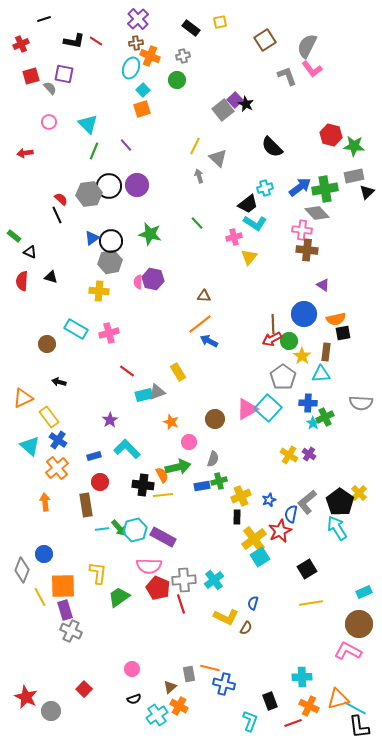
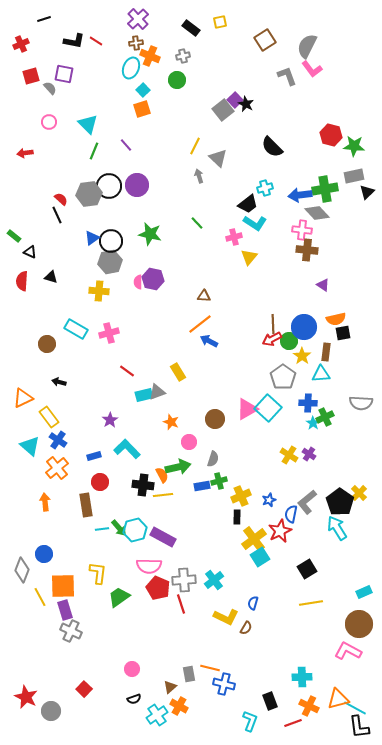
blue arrow at (300, 187): moved 8 px down; rotated 150 degrees counterclockwise
blue circle at (304, 314): moved 13 px down
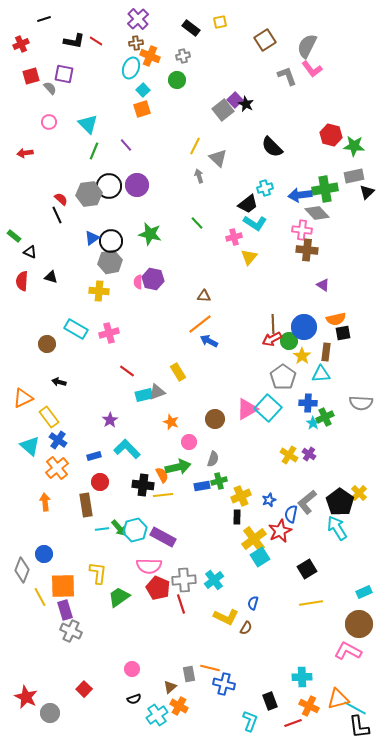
gray circle at (51, 711): moved 1 px left, 2 px down
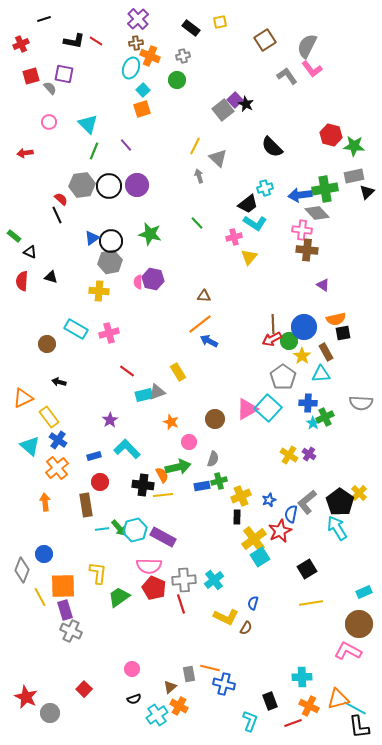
gray L-shape at (287, 76): rotated 15 degrees counterclockwise
gray hexagon at (89, 194): moved 7 px left, 9 px up
brown rectangle at (326, 352): rotated 36 degrees counterclockwise
red pentagon at (158, 588): moved 4 px left
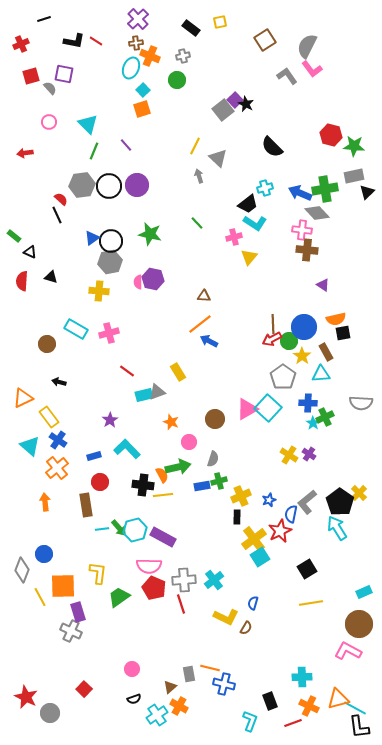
blue arrow at (300, 195): moved 2 px up; rotated 30 degrees clockwise
purple rectangle at (65, 610): moved 13 px right, 2 px down
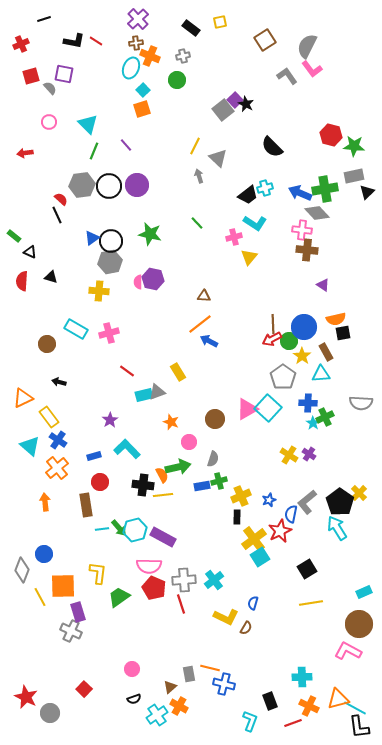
black trapezoid at (248, 204): moved 9 px up
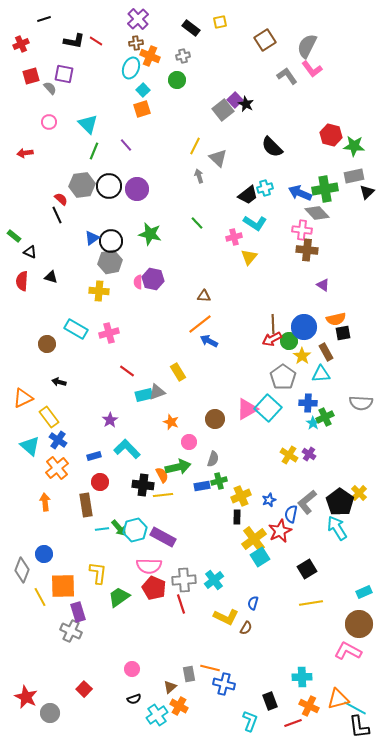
purple circle at (137, 185): moved 4 px down
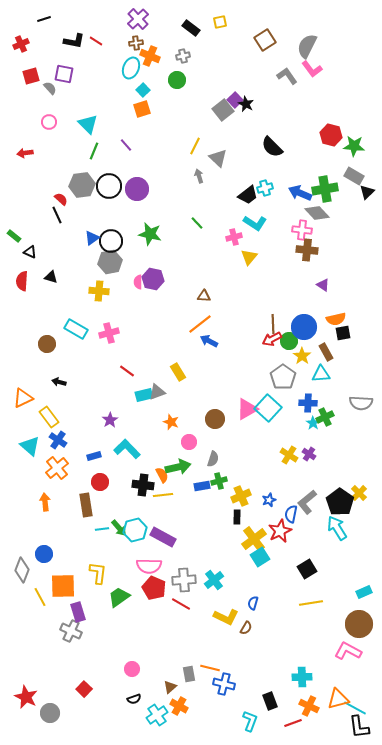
gray rectangle at (354, 176): rotated 42 degrees clockwise
red line at (181, 604): rotated 42 degrees counterclockwise
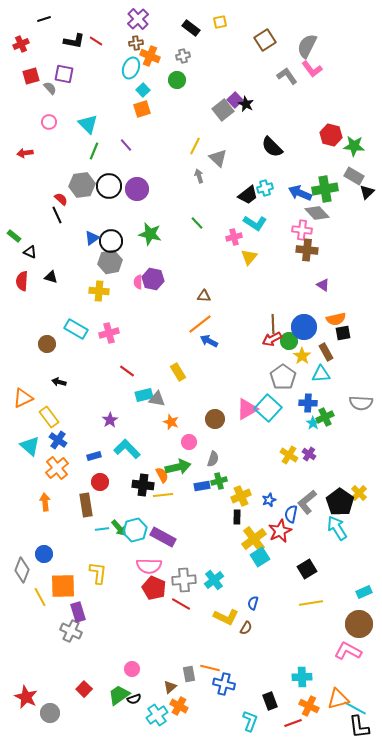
gray triangle at (157, 392): moved 7 px down; rotated 30 degrees clockwise
green trapezoid at (119, 597): moved 98 px down
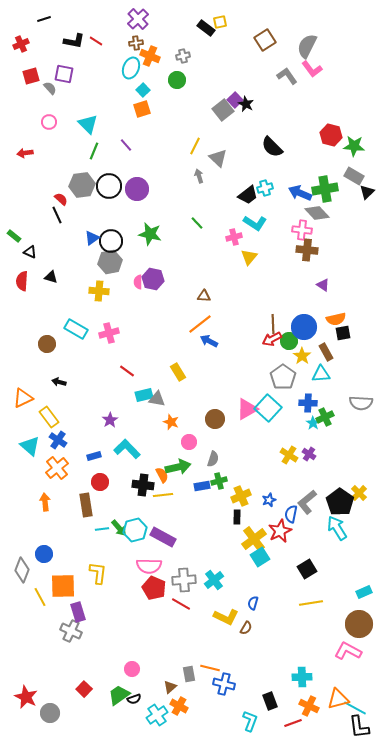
black rectangle at (191, 28): moved 15 px right
